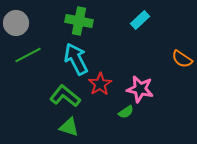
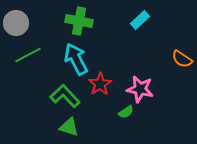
green L-shape: rotated 8 degrees clockwise
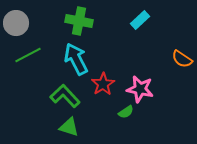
red star: moved 3 px right
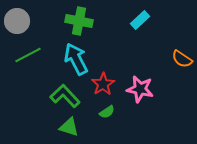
gray circle: moved 1 px right, 2 px up
green semicircle: moved 19 px left
